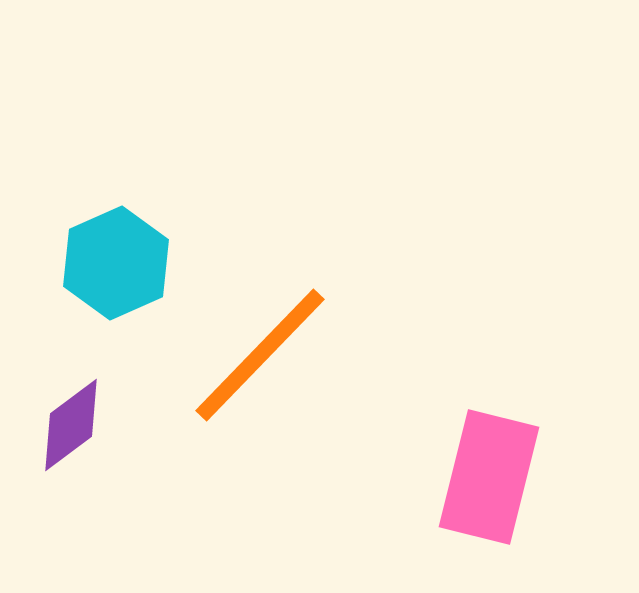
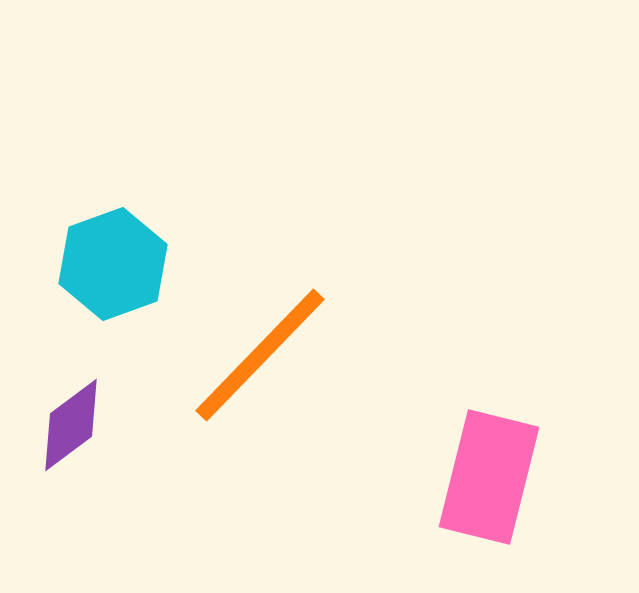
cyan hexagon: moved 3 px left, 1 px down; rotated 4 degrees clockwise
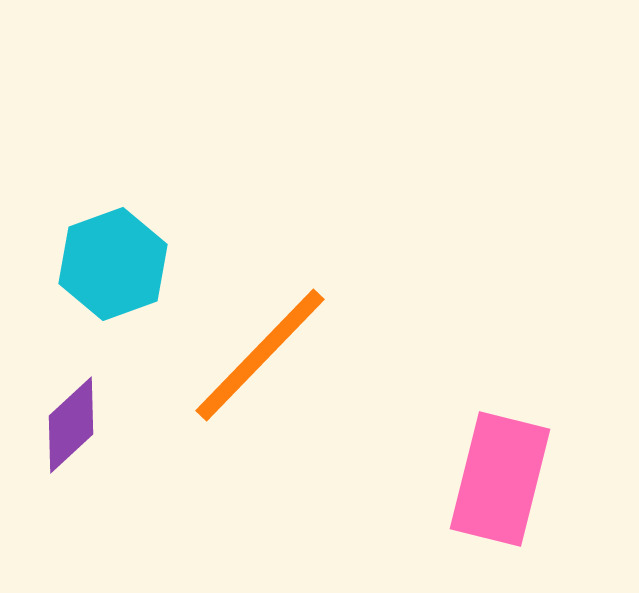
purple diamond: rotated 6 degrees counterclockwise
pink rectangle: moved 11 px right, 2 px down
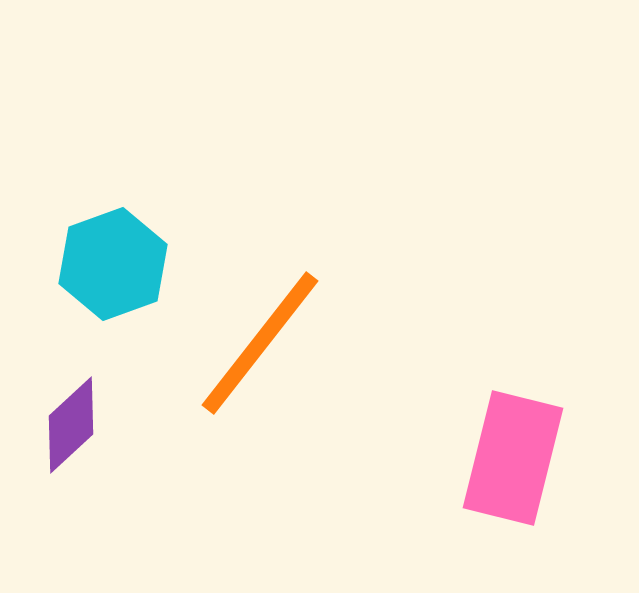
orange line: moved 12 px up; rotated 6 degrees counterclockwise
pink rectangle: moved 13 px right, 21 px up
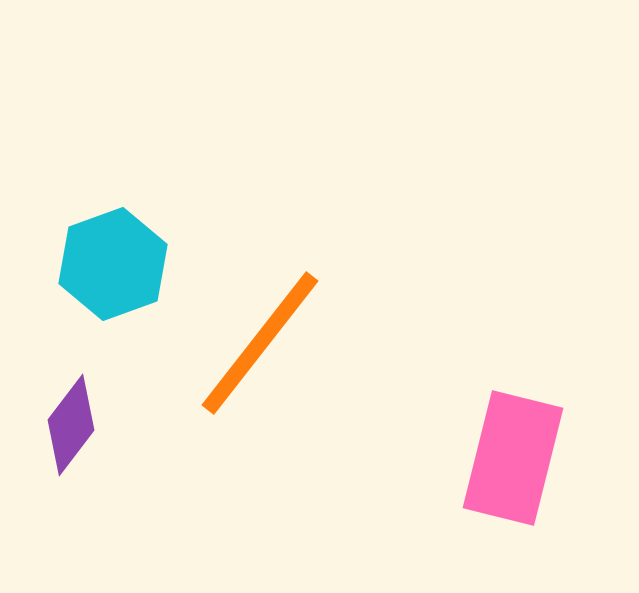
purple diamond: rotated 10 degrees counterclockwise
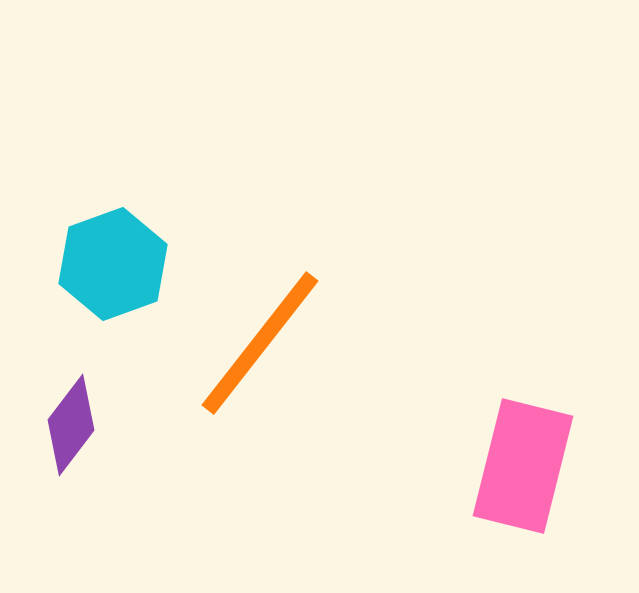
pink rectangle: moved 10 px right, 8 px down
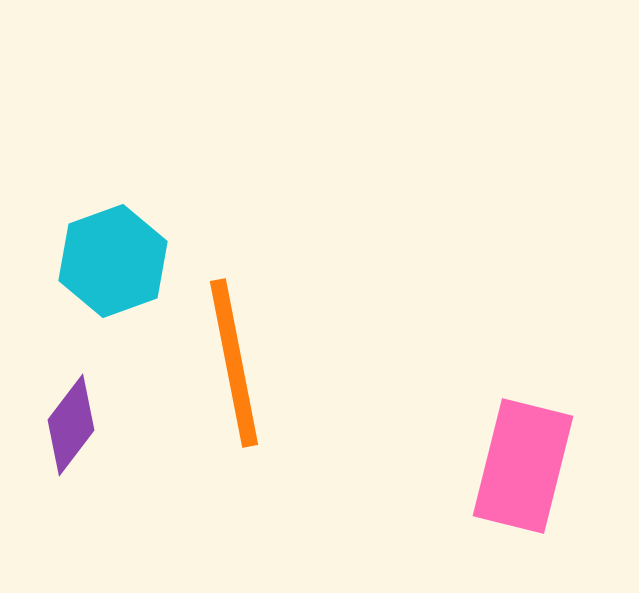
cyan hexagon: moved 3 px up
orange line: moved 26 px left, 20 px down; rotated 49 degrees counterclockwise
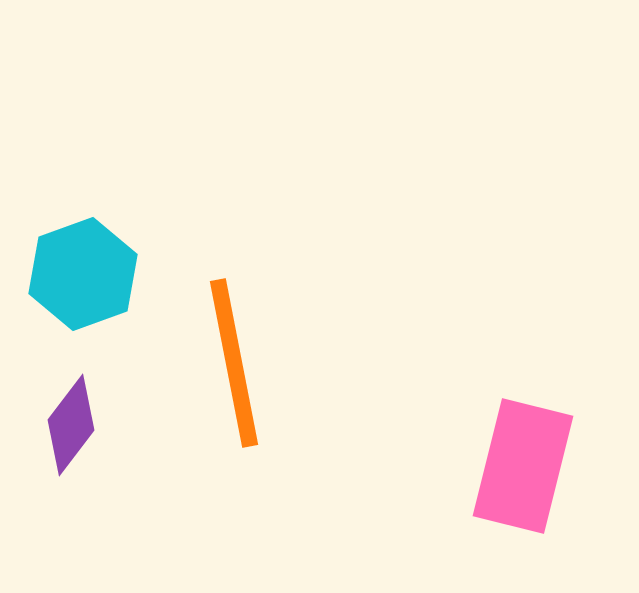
cyan hexagon: moved 30 px left, 13 px down
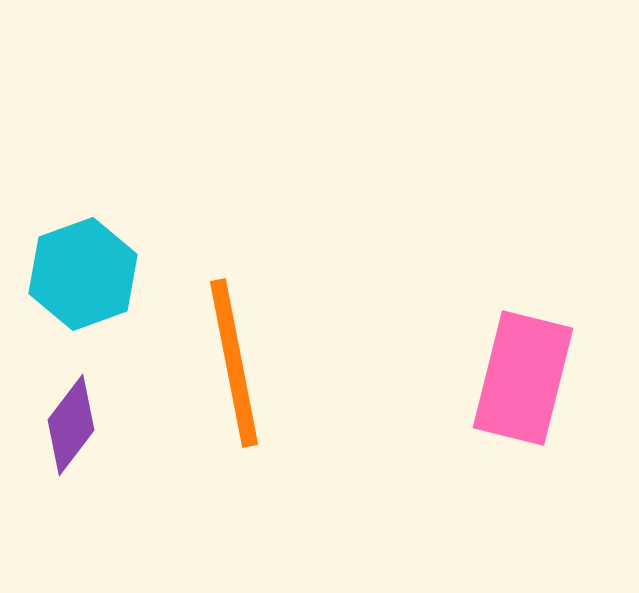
pink rectangle: moved 88 px up
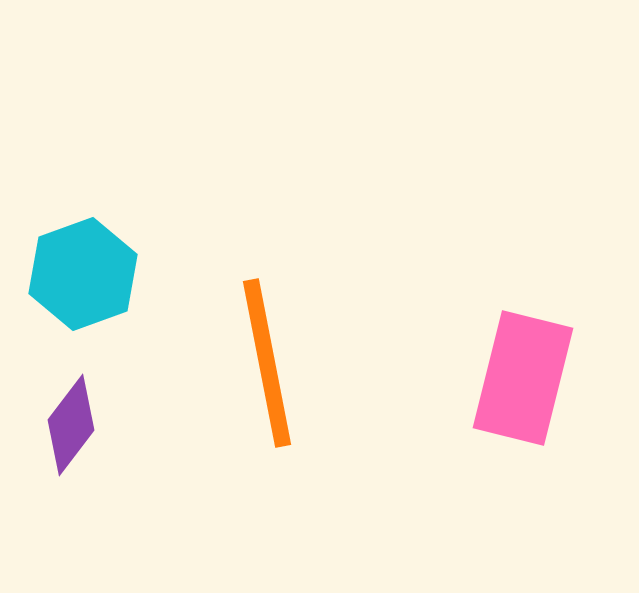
orange line: moved 33 px right
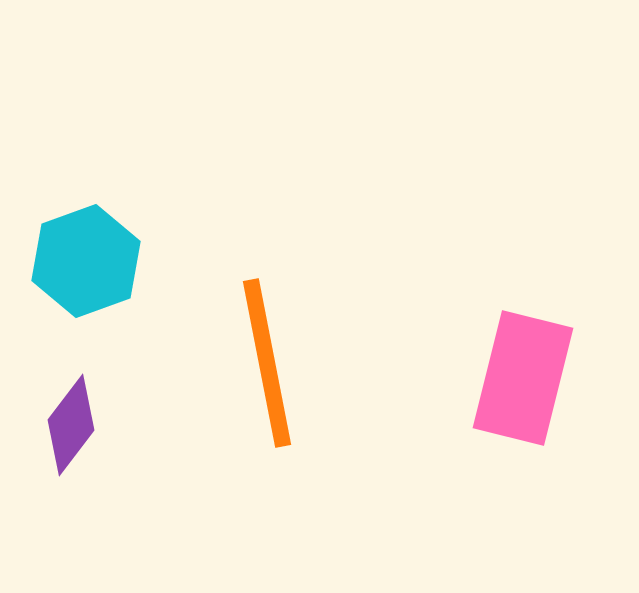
cyan hexagon: moved 3 px right, 13 px up
